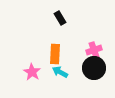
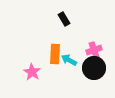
black rectangle: moved 4 px right, 1 px down
cyan arrow: moved 9 px right, 12 px up
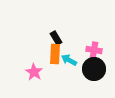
black rectangle: moved 8 px left, 19 px down
pink cross: rotated 28 degrees clockwise
black circle: moved 1 px down
pink star: moved 2 px right
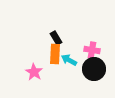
pink cross: moved 2 px left
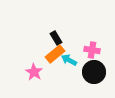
orange rectangle: rotated 48 degrees clockwise
black circle: moved 3 px down
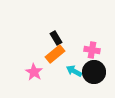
cyan arrow: moved 5 px right, 11 px down
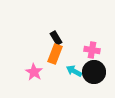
orange rectangle: rotated 30 degrees counterclockwise
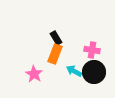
pink star: moved 2 px down
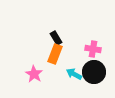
pink cross: moved 1 px right, 1 px up
cyan arrow: moved 3 px down
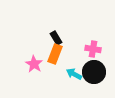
pink star: moved 10 px up
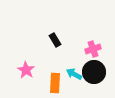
black rectangle: moved 1 px left, 2 px down
pink cross: rotated 28 degrees counterclockwise
orange rectangle: moved 29 px down; rotated 18 degrees counterclockwise
pink star: moved 8 px left, 6 px down
